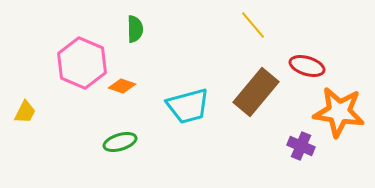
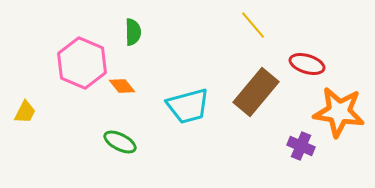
green semicircle: moved 2 px left, 3 px down
red ellipse: moved 2 px up
orange diamond: rotated 32 degrees clockwise
green ellipse: rotated 44 degrees clockwise
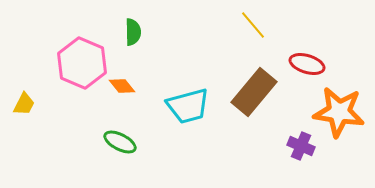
brown rectangle: moved 2 px left
yellow trapezoid: moved 1 px left, 8 px up
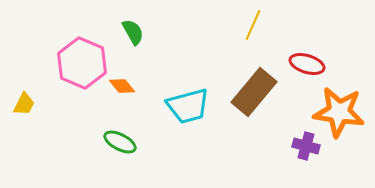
yellow line: rotated 64 degrees clockwise
green semicircle: rotated 28 degrees counterclockwise
purple cross: moved 5 px right; rotated 8 degrees counterclockwise
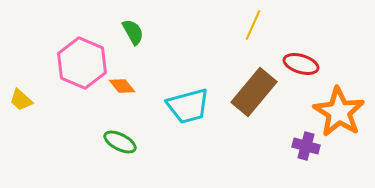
red ellipse: moved 6 px left
yellow trapezoid: moved 3 px left, 4 px up; rotated 105 degrees clockwise
orange star: rotated 24 degrees clockwise
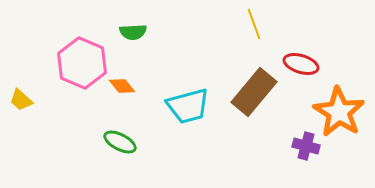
yellow line: moved 1 px right, 1 px up; rotated 44 degrees counterclockwise
green semicircle: rotated 116 degrees clockwise
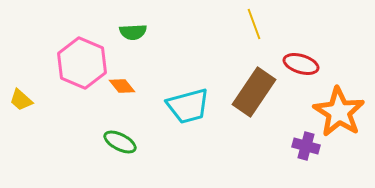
brown rectangle: rotated 6 degrees counterclockwise
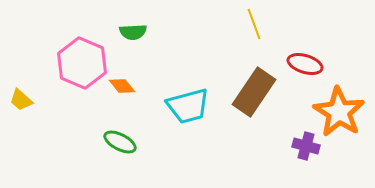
red ellipse: moved 4 px right
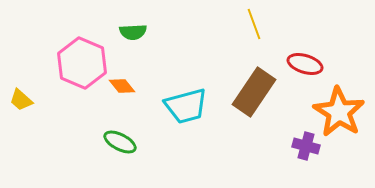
cyan trapezoid: moved 2 px left
